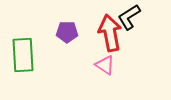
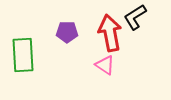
black L-shape: moved 6 px right
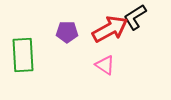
red arrow: moved 4 px up; rotated 72 degrees clockwise
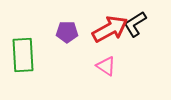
black L-shape: moved 7 px down
pink triangle: moved 1 px right, 1 px down
